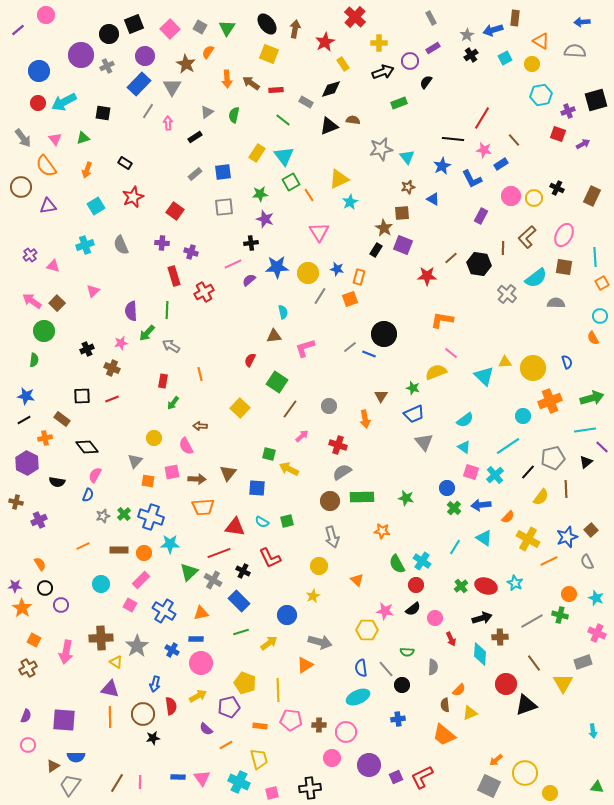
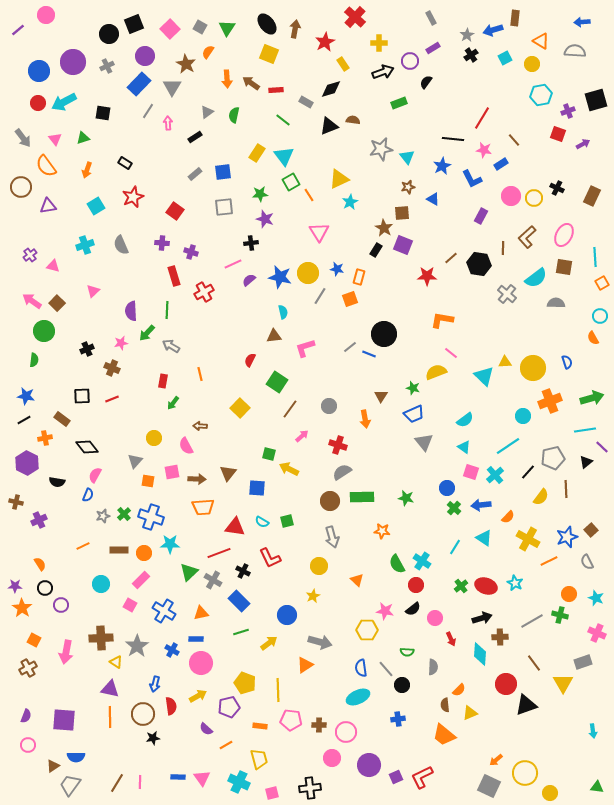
purple circle at (81, 55): moved 8 px left, 7 px down
blue star at (277, 267): moved 3 px right, 10 px down; rotated 15 degrees clockwise
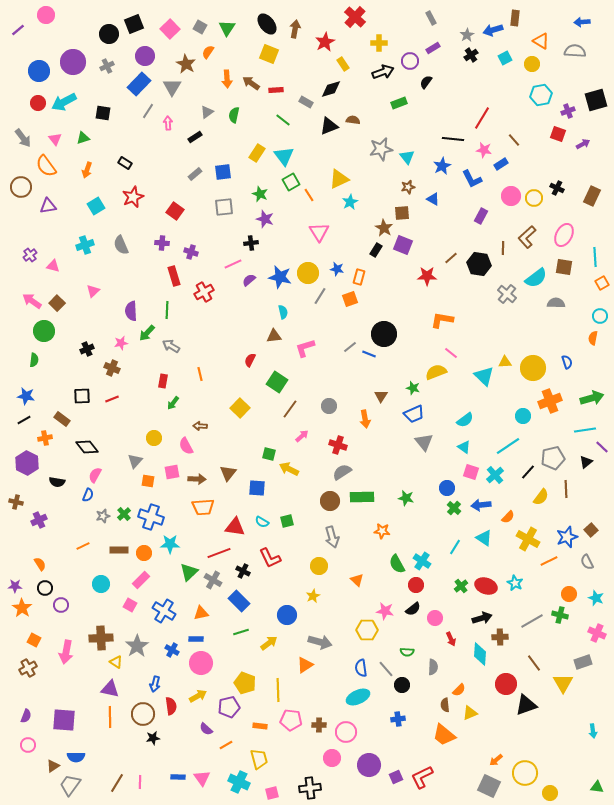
green star at (260, 194): rotated 28 degrees clockwise
orange semicircle at (593, 338): rotated 40 degrees clockwise
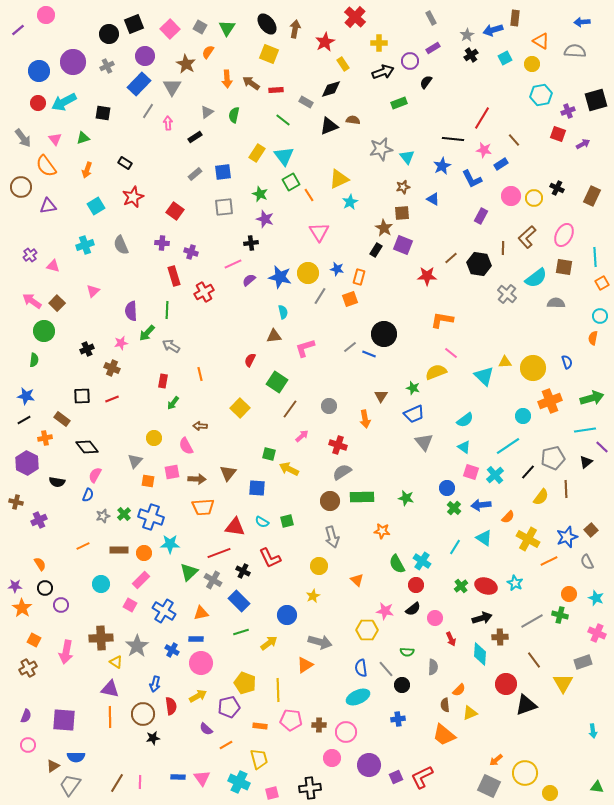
brown star at (408, 187): moved 5 px left
brown line at (534, 663): moved 3 px up
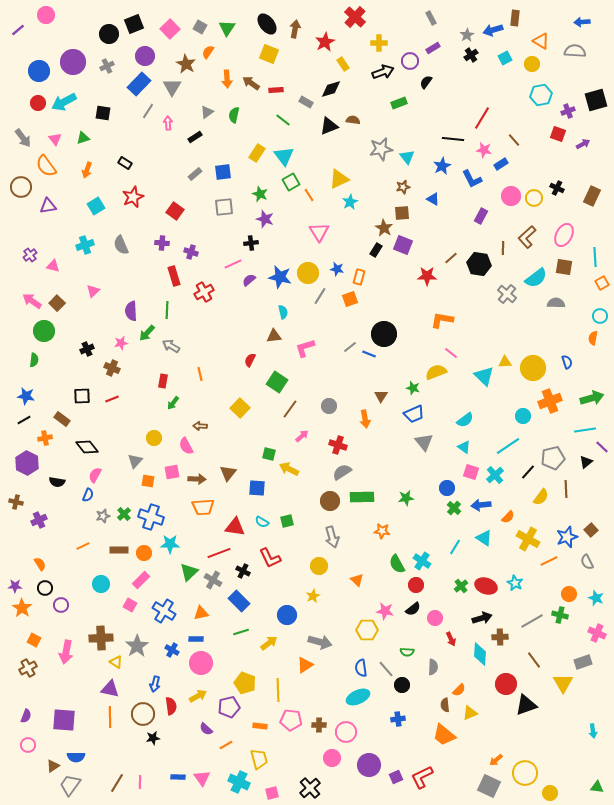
green star at (406, 498): rotated 21 degrees counterclockwise
black cross at (310, 788): rotated 35 degrees counterclockwise
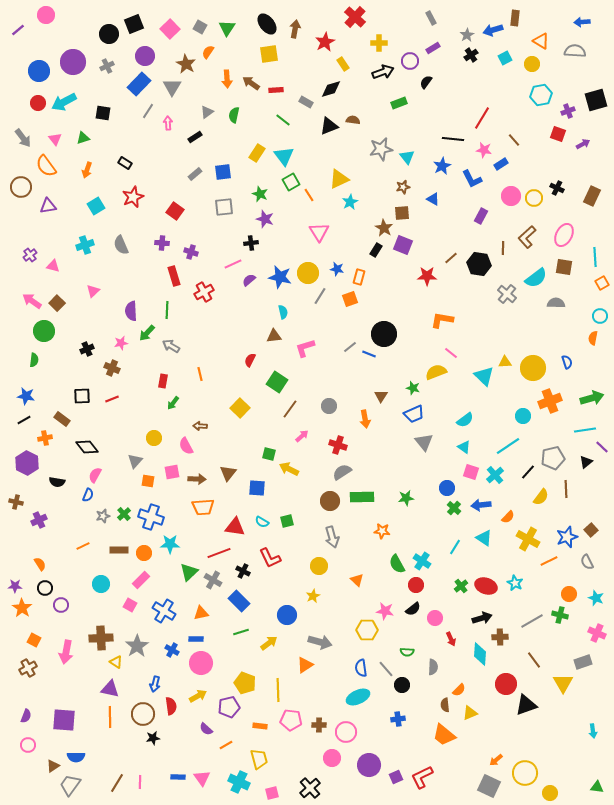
yellow square at (269, 54): rotated 30 degrees counterclockwise
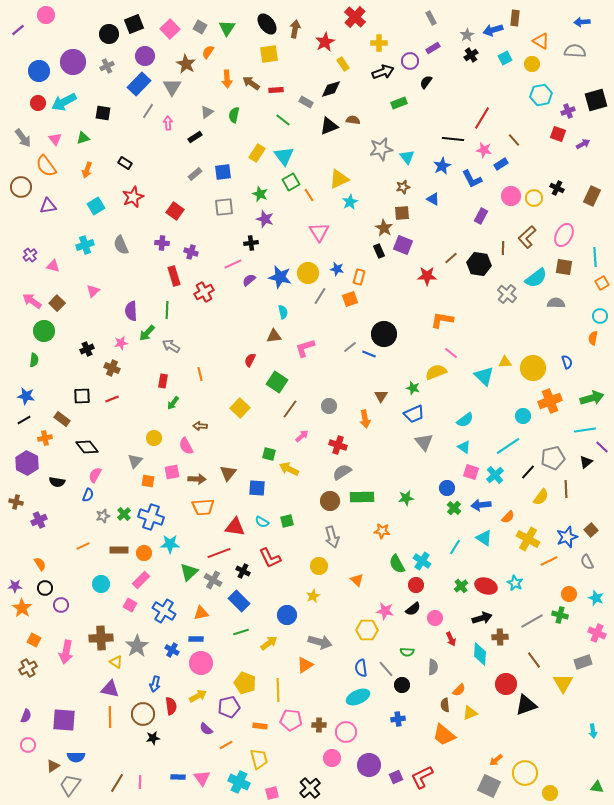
black rectangle at (376, 250): moved 3 px right, 1 px down; rotated 56 degrees counterclockwise
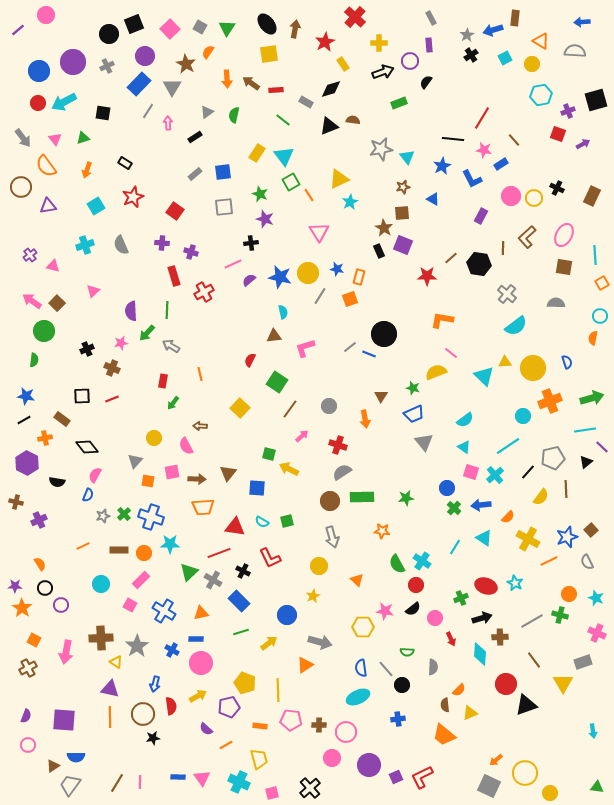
purple rectangle at (433, 48): moved 4 px left, 3 px up; rotated 64 degrees counterclockwise
cyan line at (595, 257): moved 2 px up
cyan semicircle at (536, 278): moved 20 px left, 48 px down
green cross at (461, 586): moved 12 px down; rotated 16 degrees clockwise
yellow hexagon at (367, 630): moved 4 px left, 3 px up
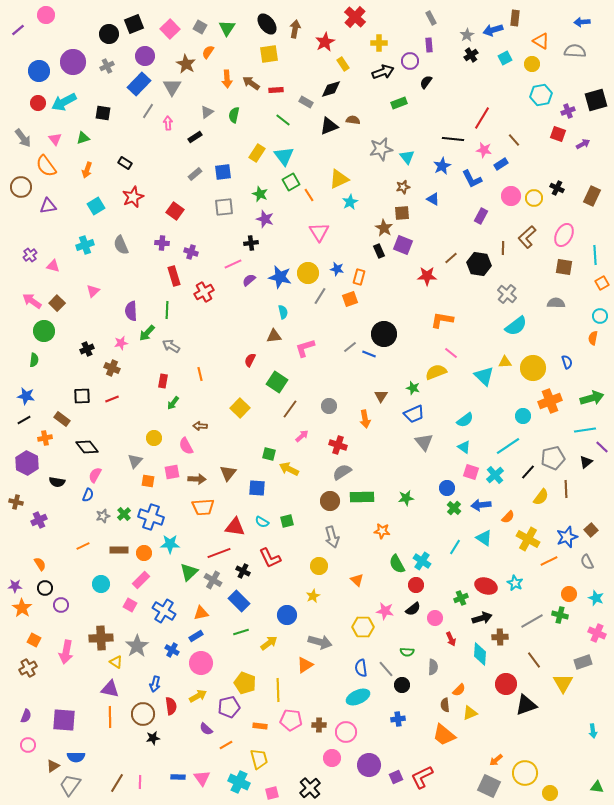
blue rectangle at (196, 639): moved 3 px up; rotated 32 degrees counterclockwise
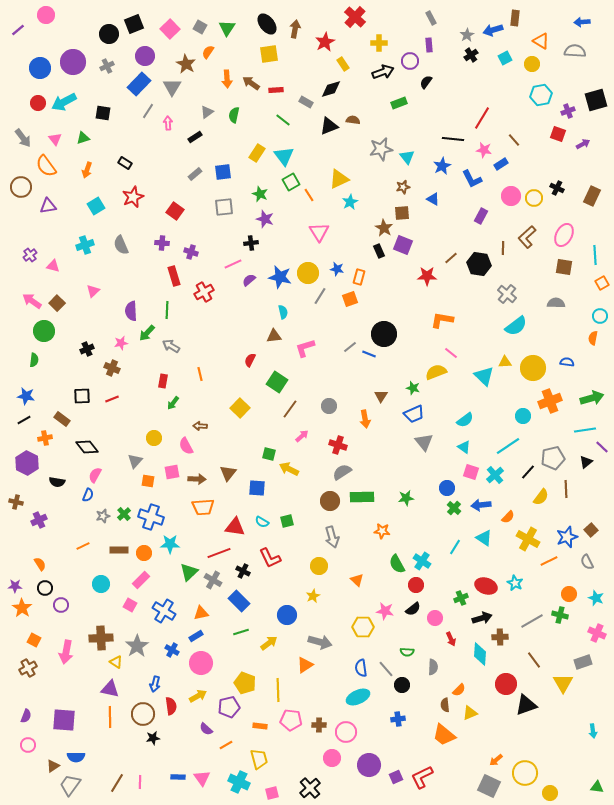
blue circle at (39, 71): moved 1 px right, 3 px up
blue semicircle at (567, 362): rotated 64 degrees counterclockwise
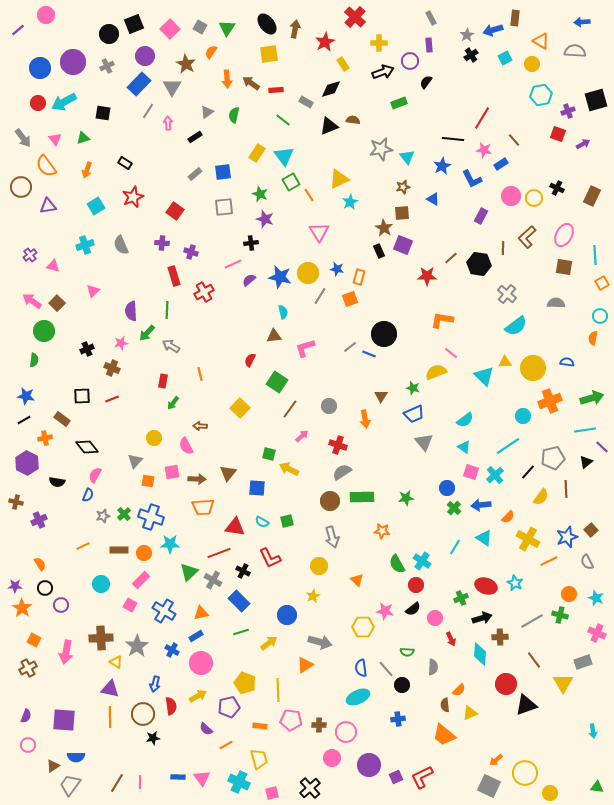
orange semicircle at (208, 52): moved 3 px right
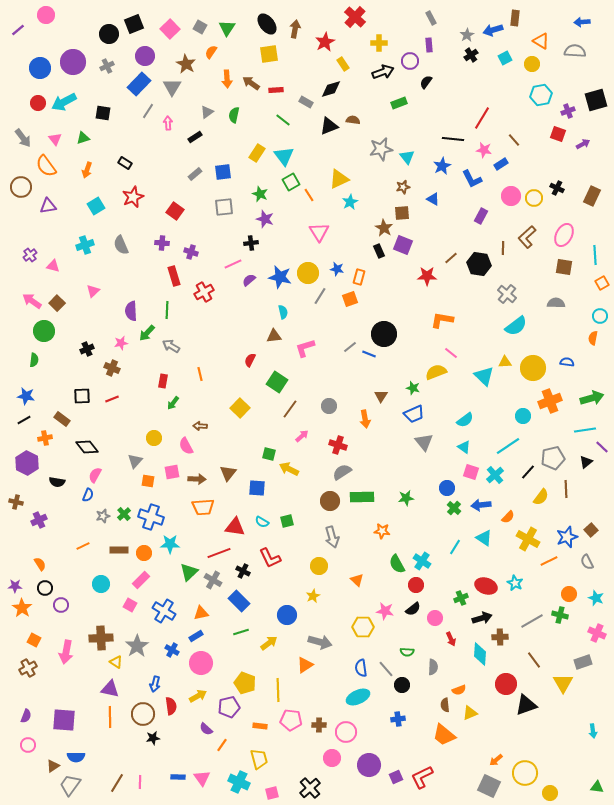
orange semicircle at (459, 690): rotated 24 degrees clockwise
orange line at (226, 745): moved 4 px left; rotated 24 degrees counterclockwise
